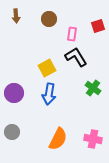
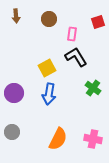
red square: moved 4 px up
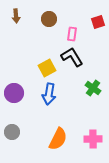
black L-shape: moved 4 px left
pink cross: rotated 12 degrees counterclockwise
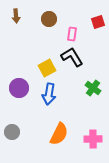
purple circle: moved 5 px right, 5 px up
orange semicircle: moved 1 px right, 5 px up
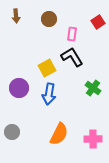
red square: rotated 16 degrees counterclockwise
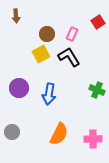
brown circle: moved 2 px left, 15 px down
pink rectangle: rotated 16 degrees clockwise
black L-shape: moved 3 px left
yellow square: moved 6 px left, 14 px up
green cross: moved 4 px right, 2 px down; rotated 14 degrees counterclockwise
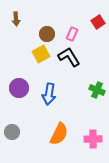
brown arrow: moved 3 px down
